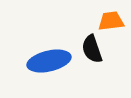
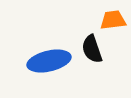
orange trapezoid: moved 2 px right, 1 px up
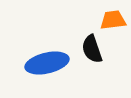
blue ellipse: moved 2 px left, 2 px down
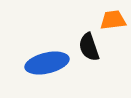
black semicircle: moved 3 px left, 2 px up
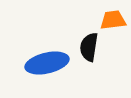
black semicircle: rotated 28 degrees clockwise
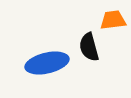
black semicircle: rotated 24 degrees counterclockwise
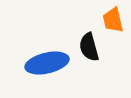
orange trapezoid: rotated 96 degrees counterclockwise
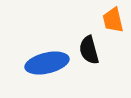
black semicircle: moved 3 px down
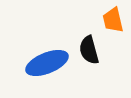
blue ellipse: rotated 9 degrees counterclockwise
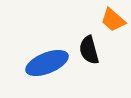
orange trapezoid: rotated 36 degrees counterclockwise
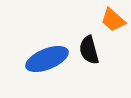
blue ellipse: moved 4 px up
